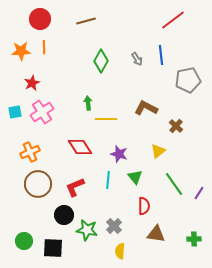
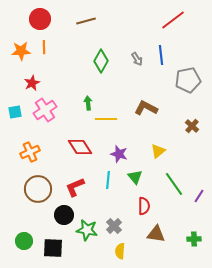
pink cross: moved 3 px right, 2 px up
brown cross: moved 16 px right
brown circle: moved 5 px down
purple line: moved 3 px down
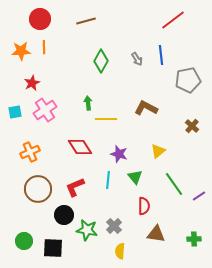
purple line: rotated 24 degrees clockwise
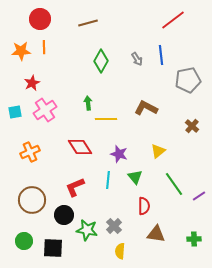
brown line: moved 2 px right, 2 px down
brown circle: moved 6 px left, 11 px down
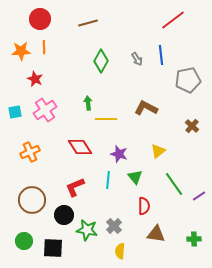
red star: moved 3 px right, 4 px up; rotated 21 degrees counterclockwise
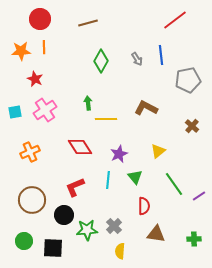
red line: moved 2 px right
purple star: rotated 30 degrees clockwise
green star: rotated 15 degrees counterclockwise
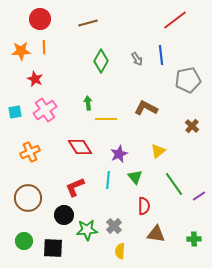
brown circle: moved 4 px left, 2 px up
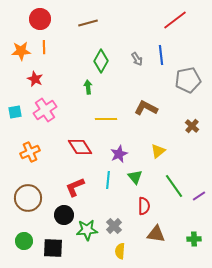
green arrow: moved 16 px up
green line: moved 2 px down
